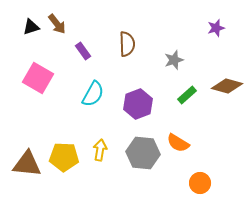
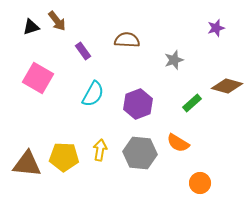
brown arrow: moved 3 px up
brown semicircle: moved 4 px up; rotated 85 degrees counterclockwise
green rectangle: moved 5 px right, 8 px down
gray hexagon: moved 3 px left
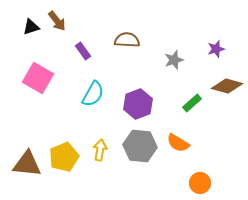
purple star: moved 21 px down
gray hexagon: moved 7 px up
yellow pentagon: rotated 24 degrees counterclockwise
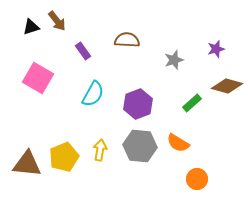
orange circle: moved 3 px left, 4 px up
